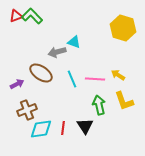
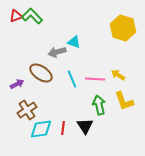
brown cross: rotated 12 degrees counterclockwise
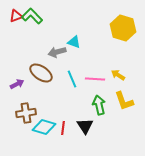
brown cross: moved 1 px left, 3 px down; rotated 24 degrees clockwise
cyan diamond: moved 3 px right, 2 px up; rotated 25 degrees clockwise
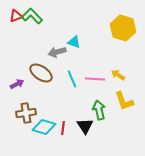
green arrow: moved 5 px down
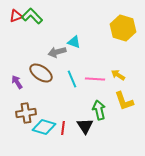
purple arrow: moved 2 px up; rotated 96 degrees counterclockwise
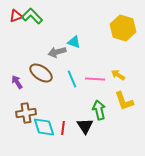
cyan diamond: rotated 55 degrees clockwise
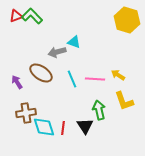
yellow hexagon: moved 4 px right, 8 px up
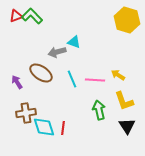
pink line: moved 1 px down
black triangle: moved 42 px right
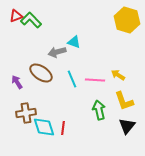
green L-shape: moved 1 px left, 4 px down
black triangle: rotated 12 degrees clockwise
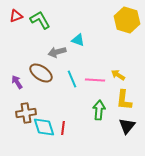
green L-shape: moved 9 px right; rotated 15 degrees clockwise
cyan triangle: moved 4 px right, 2 px up
yellow L-shape: moved 1 px up; rotated 25 degrees clockwise
green arrow: rotated 18 degrees clockwise
